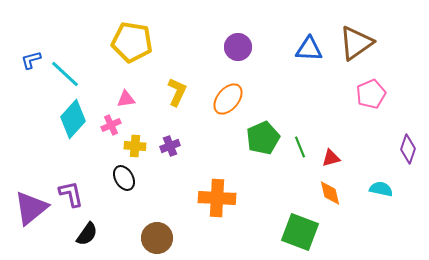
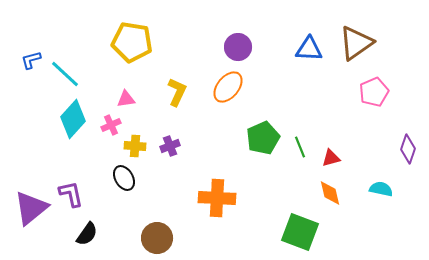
pink pentagon: moved 3 px right, 2 px up
orange ellipse: moved 12 px up
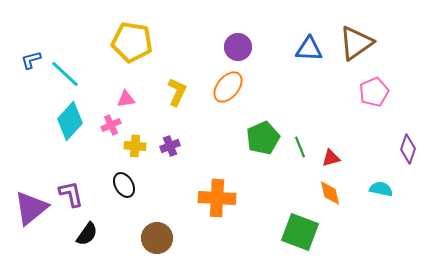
cyan diamond: moved 3 px left, 2 px down
black ellipse: moved 7 px down
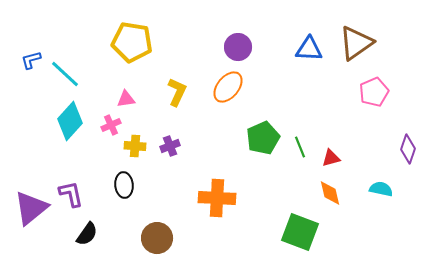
black ellipse: rotated 25 degrees clockwise
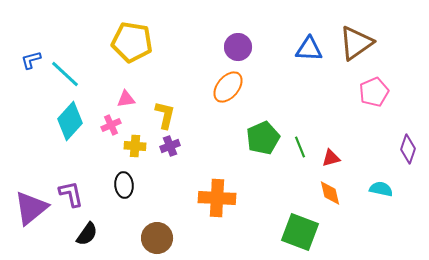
yellow L-shape: moved 12 px left, 23 px down; rotated 12 degrees counterclockwise
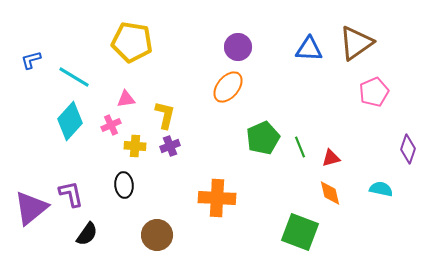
cyan line: moved 9 px right, 3 px down; rotated 12 degrees counterclockwise
brown circle: moved 3 px up
